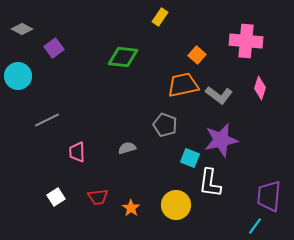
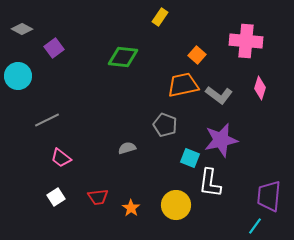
pink trapezoid: moved 16 px left, 6 px down; rotated 50 degrees counterclockwise
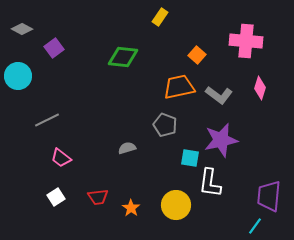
orange trapezoid: moved 4 px left, 2 px down
cyan square: rotated 12 degrees counterclockwise
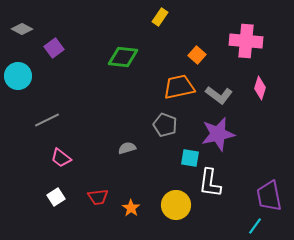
purple star: moved 3 px left, 6 px up
purple trapezoid: rotated 16 degrees counterclockwise
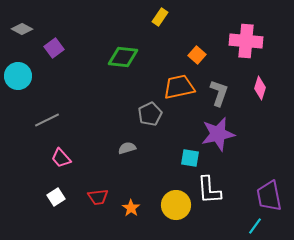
gray L-shape: moved 2 px up; rotated 108 degrees counterclockwise
gray pentagon: moved 15 px left, 11 px up; rotated 25 degrees clockwise
pink trapezoid: rotated 10 degrees clockwise
white L-shape: moved 1 px left, 7 px down; rotated 12 degrees counterclockwise
